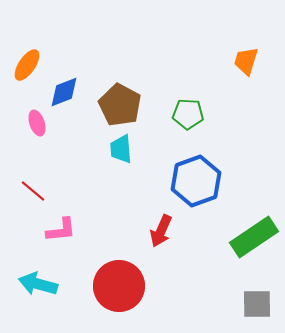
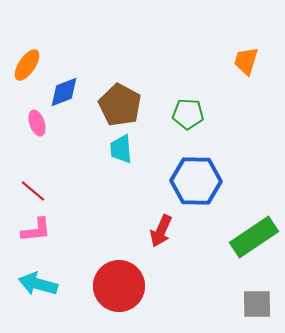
blue hexagon: rotated 21 degrees clockwise
pink L-shape: moved 25 px left
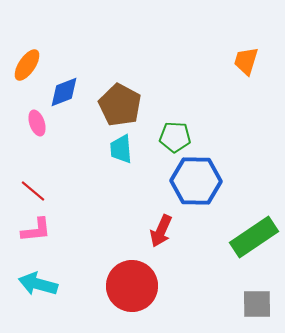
green pentagon: moved 13 px left, 23 px down
red circle: moved 13 px right
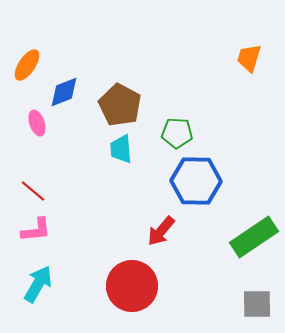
orange trapezoid: moved 3 px right, 3 px up
green pentagon: moved 2 px right, 4 px up
red arrow: rotated 16 degrees clockwise
cyan arrow: rotated 105 degrees clockwise
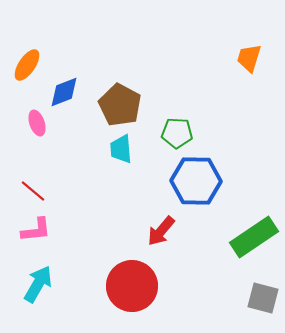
gray square: moved 6 px right, 6 px up; rotated 16 degrees clockwise
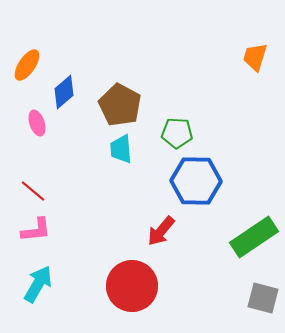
orange trapezoid: moved 6 px right, 1 px up
blue diamond: rotated 20 degrees counterclockwise
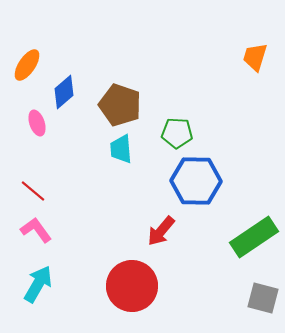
brown pentagon: rotated 9 degrees counterclockwise
pink L-shape: rotated 120 degrees counterclockwise
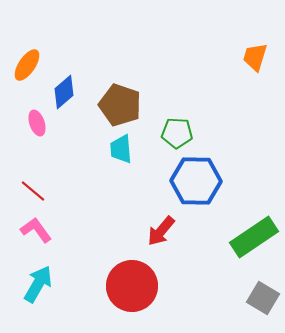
gray square: rotated 16 degrees clockwise
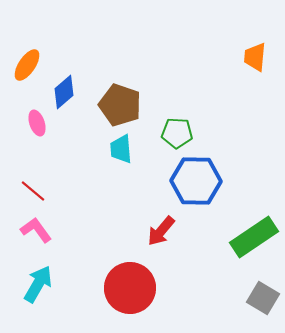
orange trapezoid: rotated 12 degrees counterclockwise
red circle: moved 2 px left, 2 px down
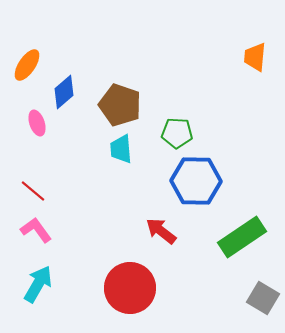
red arrow: rotated 88 degrees clockwise
green rectangle: moved 12 px left
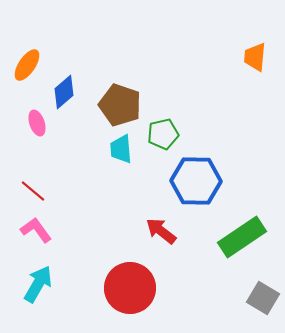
green pentagon: moved 14 px left, 1 px down; rotated 16 degrees counterclockwise
